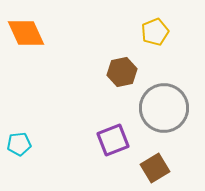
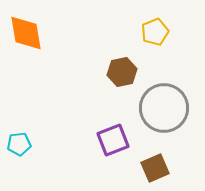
orange diamond: rotated 15 degrees clockwise
brown square: rotated 8 degrees clockwise
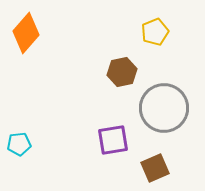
orange diamond: rotated 51 degrees clockwise
purple square: rotated 12 degrees clockwise
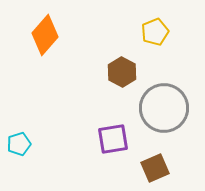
orange diamond: moved 19 px right, 2 px down
brown hexagon: rotated 20 degrees counterclockwise
purple square: moved 1 px up
cyan pentagon: rotated 10 degrees counterclockwise
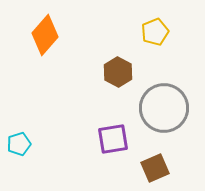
brown hexagon: moved 4 px left
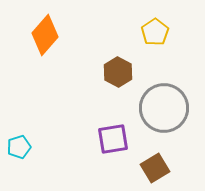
yellow pentagon: rotated 12 degrees counterclockwise
cyan pentagon: moved 3 px down
brown square: rotated 8 degrees counterclockwise
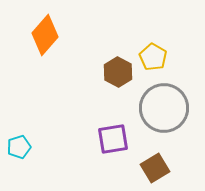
yellow pentagon: moved 2 px left, 25 px down; rotated 8 degrees counterclockwise
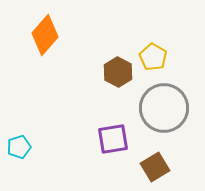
brown square: moved 1 px up
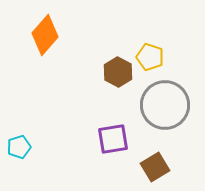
yellow pentagon: moved 3 px left; rotated 12 degrees counterclockwise
gray circle: moved 1 px right, 3 px up
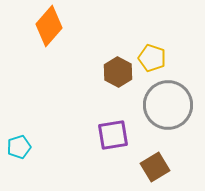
orange diamond: moved 4 px right, 9 px up
yellow pentagon: moved 2 px right, 1 px down
gray circle: moved 3 px right
purple square: moved 4 px up
